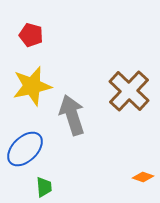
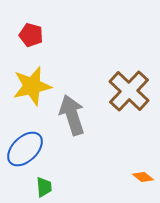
orange diamond: rotated 20 degrees clockwise
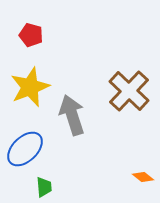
yellow star: moved 2 px left, 1 px down; rotated 9 degrees counterclockwise
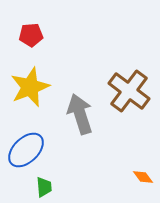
red pentagon: rotated 20 degrees counterclockwise
brown cross: rotated 6 degrees counterclockwise
gray arrow: moved 8 px right, 1 px up
blue ellipse: moved 1 px right, 1 px down
orange diamond: rotated 15 degrees clockwise
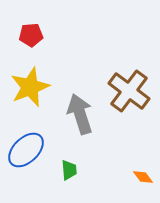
green trapezoid: moved 25 px right, 17 px up
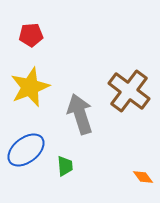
blue ellipse: rotated 6 degrees clockwise
green trapezoid: moved 4 px left, 4 px up
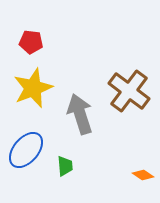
red pentagon: moved 7 px down; rotated 10 degrees clockwise
yellow star: moved 3 px right, 1 px down
blue ellipse: rotated 12 degrees counterclockwise
orange diamond: moved 2 px up; rotated 20 degrees counterclockwise
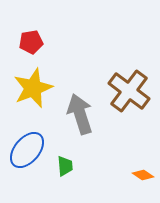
red pentagon: rotated 15 degrees counterclockwise
blue ellipse: moved 1 px right
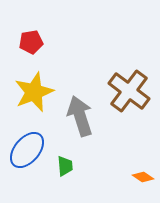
yellow star: moved 1 px right, 4 px down
gray arrow: moved 2 px down
orange diamond: moved 2 px down
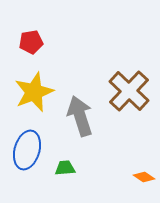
brown cross: rotated 6 degrees clockwise
blue ellipse: rotated 24 degrees counterclockwise
green trapezoid: moved 2 px down; rotated 90 degrees counterclockwise
orange diamond: moved 1 px right
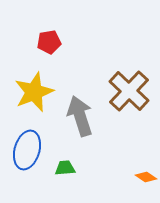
red pentagon: moved 18 px right
orange diamond: moved 2 px right
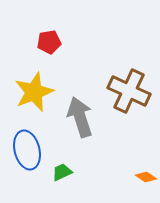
brown cross: rotated 18 degrees counterclockwise
gray arrow: moved 1 px down
blue ellipse: rotated 30 degrees counterclockwise
green trapezoid: moved 3 px left, 4 px down; rotated 20 degrees counterclockwise
